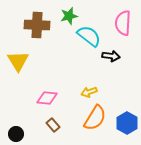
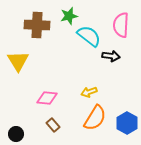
pink semicircle: moved 2 px left, 2 px down
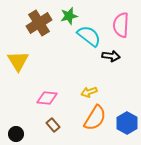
brown cross: moved 2 px right, 2 px up; rotated 35 degrees counterclockwise
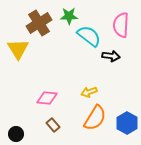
green star: rotated 12 degrees clockwise
yellow triangle: moved 12 px up
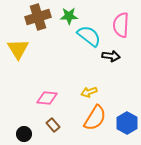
brown cross: moved 1 px left, 6 px up; rotated 15 degrees clockwise
black circle: moved 8 px right
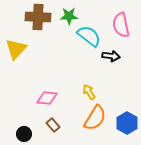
brown cross: rotated 20 degrees clockwise
pink semicircle: rotated 15 degrees counterclockwise
yellow triangle: moved 2 px left; rotated 15 degrees clockwise
yellow arrow: rotated 77 degrees clockwise
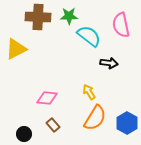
yellow triangle: rotated 20 degrees clockwise
black arrow: moved 2 px left, 7 px down
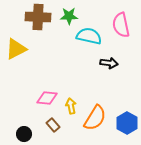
cyan semicircle: rotated 25 degrees counterclockwise
yellow arrow: moved 18 px left, 14 px down; rotated 21 degrees clockwise
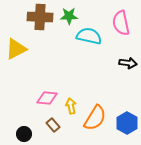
brown cross: moved 2 px right
pink semicircle: moved 2 px up
black arrow: moved 19 px right
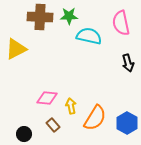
black arrow: rotated 66 degrees clockwise
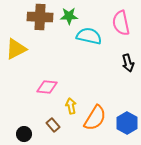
pink diamond: moved 11 px up
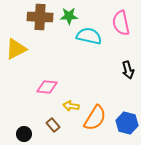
black arrow: moved 7 px down
yellow arrow: rotated 70 degrees counterclockwise
blue hexagon: rotated 15 degrees counterclockwise
